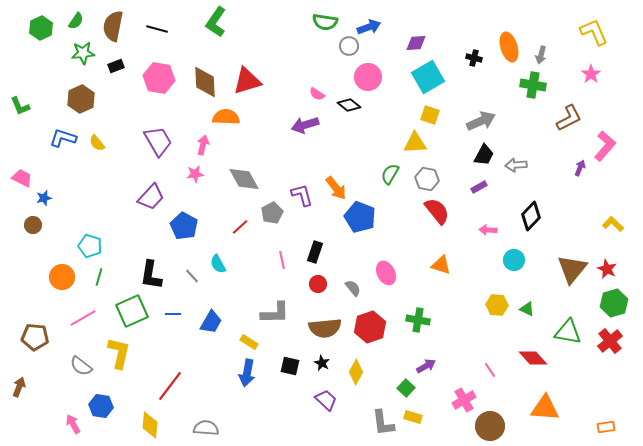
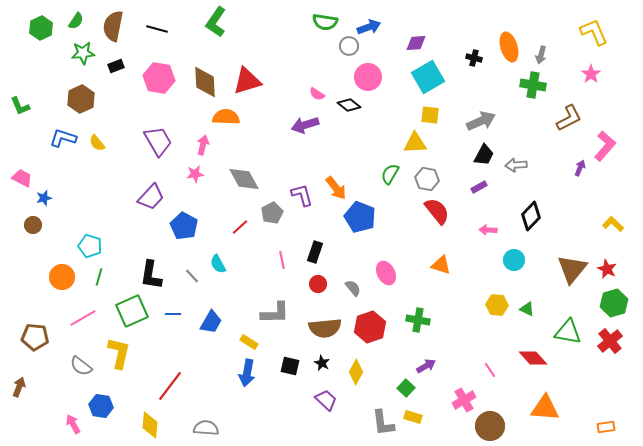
yellow square at (430, 115): rotated 12 degrees counterclockwise
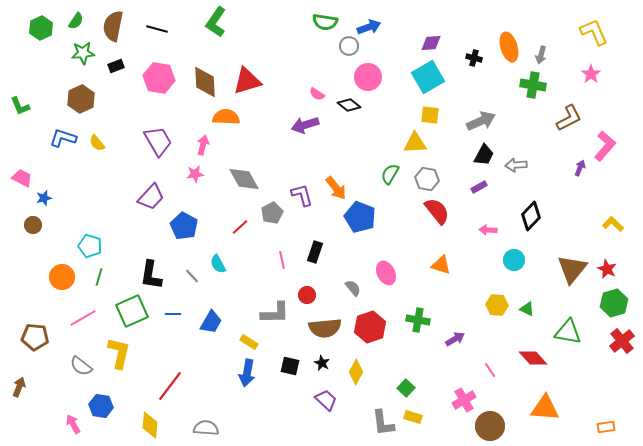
purple diamond at (416, 43): moved 15 px right
red circle at (318, 284): moved 11 px left, 11 px down
red cross at (610, 341): moved 12 px right
purple arrow at (426, 366): moved 29 px right, 27 px up
